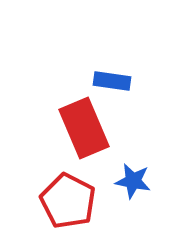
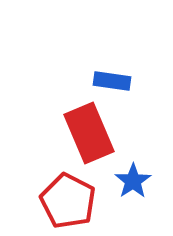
red rectangle: moved 5 px right, 5 px down
blue star: rotated 27 degrees clockwise
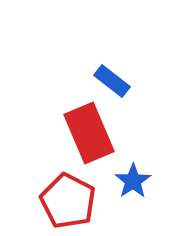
blue rectangle: rotated 30 degrees clockwise
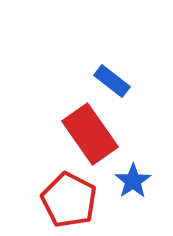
red rectangle: moved 1 px right, 1 px down; rotated 12 degrees counterclockwise
red pentagon: moved 1 px right, 1 px up
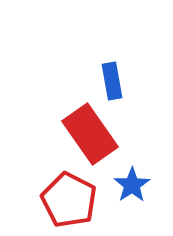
blue rectangle: rotated 42 degrees clockwise
blue star: moved 1 px left, 4 px down
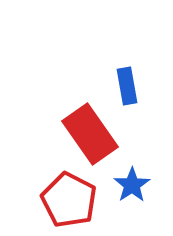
blue rectangle: moved 15 px right, 5 px down
